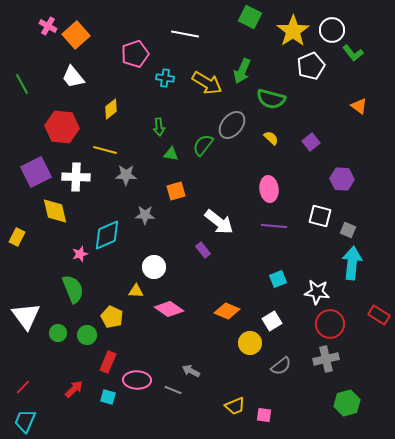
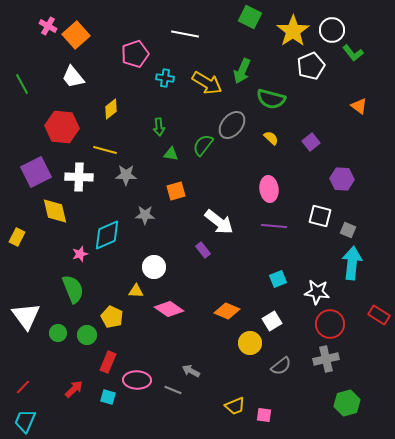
white cross at (76, 177): moved 3 px right
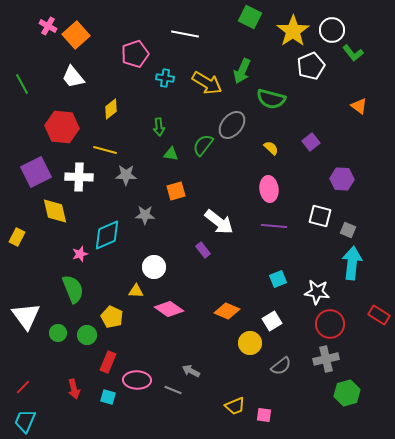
yellow semicircle at (271, 138): moved 10 px down
red arrow at (74, 389): rotated 120 degrees clockwise
green hexagon at (347, 403): moved 10 px up
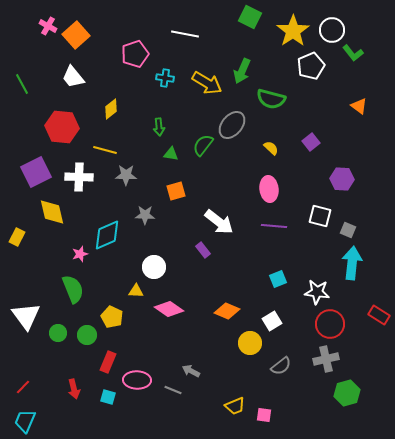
yellow diamond at (55, 211): moved 3 px left, 1 px down
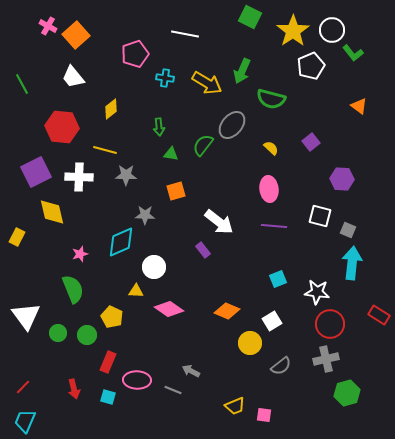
cyan diamond at (107, 235): moved 14 px right, 7 px down
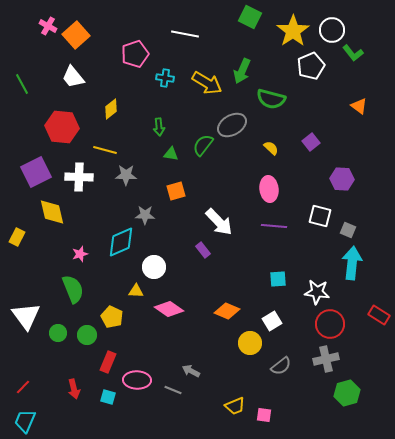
gray ellipse at (232, 125): rotated 20 degrees clockwise
white arrow at (219, 222): rotated 8 degrees clockwise
cyan square at (278, 279): rotated 18 degrees clockwise
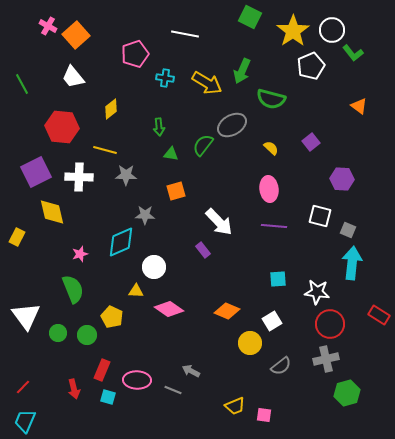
red rectangle at (108, 362): moved 6 px left, 8 px down
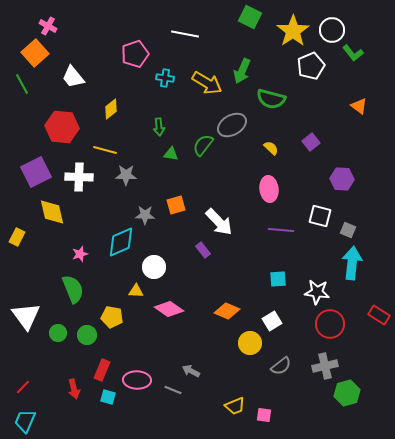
orange square at (76, 35): moved 41 px left, 18 px down
orange square at (176, 191): moved 14 px down
purple line at (274, 226): moved 7 px right, 4 px down
yellow pentagon at (112, 317): rotated 15 degrees counterclockwise
gray cross at (326, 359): moved 1 px left, 7 px down
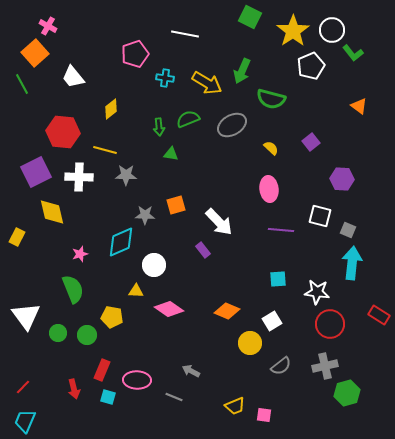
red hexagon at (62, 127): moved 1 px right, 5 px down
green semicircle at (203, 145): moved 15 px left, 26 px up; rotated 30 degrees clockwise
white circle at (154, 267): moved 2 px up
gray line at (173, 390): moved 1 px right, 7 px down
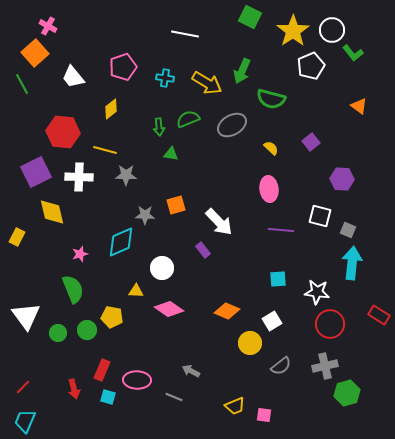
pink pentagon at (135, 54): moved 12 px left, 13 px down
white circle at (154, 265): moved 8 px right, 3 px down
green circle at (87, 335): moved 5 px up
